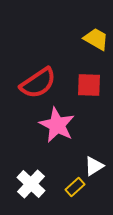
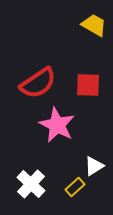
yellow trapezoid: moved 2 px left, 14 px up
red square: moved 1 px left
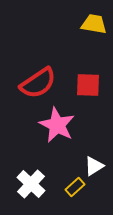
yellow trapezoid: moved 1 px up; rotated 20 degrees counterclockwise
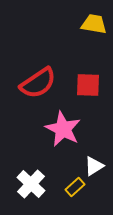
pink star: moved 6 px right, 4 px down
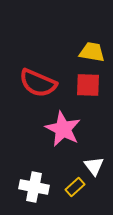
yellow trapezoid: moved 2 px left, 28 px down
red semicircle: rotated 57 degrees clockwise
white triangle: rotated 35 degrees counterclockwise
white cross: moved 3 px right, 3 px down; rotated 32 degrees counterclockwise
